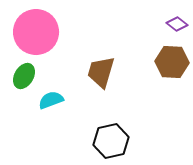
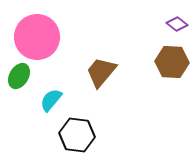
pink circle: moved 1 px right, 5 px down
brown trapezoid: rotated 24 degrees clockwise
green ellipse: moved 5 px left
cyan semicircle: rotated 30 degrees counterclockwise
black hexagon: moved 34 px left, 6 px up; rotated 20 degrees clockwise
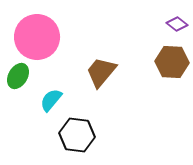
green ellipse: moved 1 px left
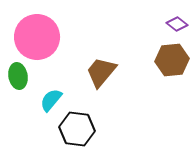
brown hexagon: moved 2 px up; rotated 8 degrees counterclockwise
green ellipse: rotated 40 degrees counterclockwise
black hexagon: moved 6 px up
